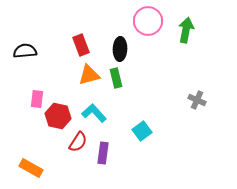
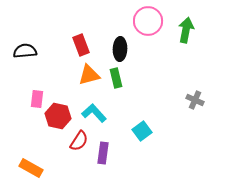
gray cross: moved 2 px left
red semicircle: moved 1 px right, 1 px up
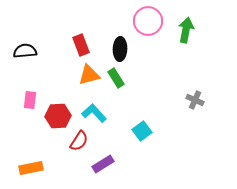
green rectangle: rotated 18 degrees counterclockwise
pink rectangle: moved 7 px left, 1 px down
red hexagon: rotated 15 degrees counterclockwise
purple rectangle: moved 11 px down; rotated 50 degrees clockwise
orange rectangle: rotated 40 degrees counterclockwise
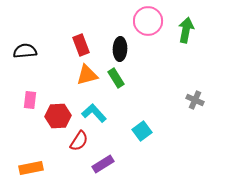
orange triangle: moved 2 px left
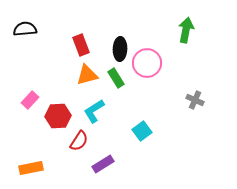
pink circle: moved 1 px left, 42 px down
black semicircle: moved 22 px up
pink rectangle: rotated 36 degrees clockwise
cyan L-shape: moved 2 px up; rotated 80 degrees counterclockwise
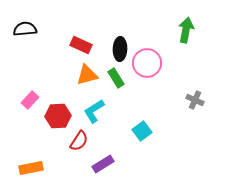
red rectangle: rotated 45 degrees counterclockwise
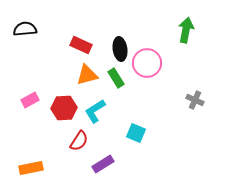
black ellipse: rotated 10 degrees counterclockwise
pink rectangle: rotated 18 degrees clockwise
cyan L-shape: moved 1 px right
red hexagon: moved 6 px right, 8 px up
cyan square: moved 6 px left, 2 px down; rotated 30 degrees counterclockwise
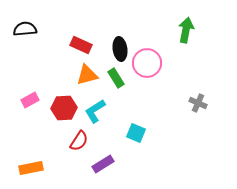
gray cross: moved 3 px right, 3 px down
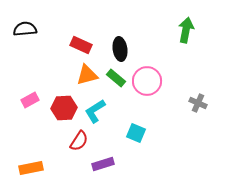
pink circle: moved 18 px down
green rectangle: rotated 18 degrees counterclockwise
purple rectangle: rotated 15 degrees clockwise
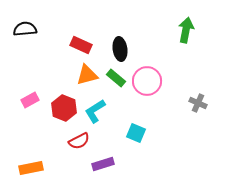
red hexagon: rotated 25 degrees clockwise
red semicircle: rotated 30 degrees clockwise
